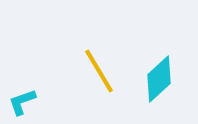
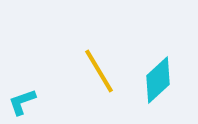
cyan diamond: moved 1 px left, 1 px down
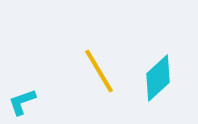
cyan diamond: moved 2 px up
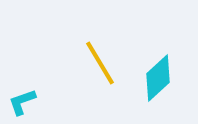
yellow line: moved 1 px right, 8 px up
